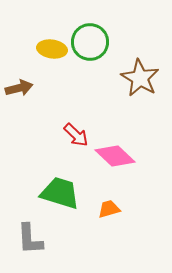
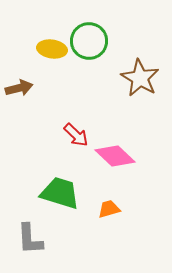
green circle: moved 1 px left, 1 px up
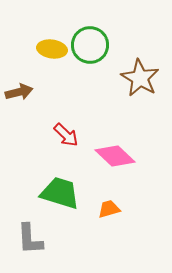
green circle: moved 1 px right, 4 px down
brown arrow: moved 4 px down
red arrow: moved 10 px left
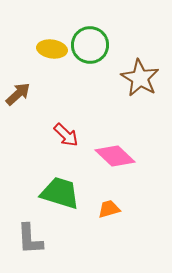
brown arrow: moved 1 px left, 2 px down; rotated 28 degrees counterclockwise
